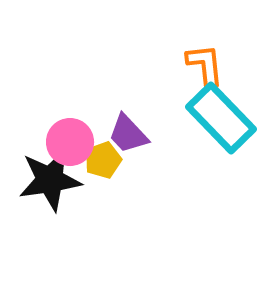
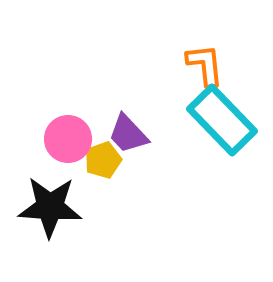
cyan rectangle: moved 1 px right, 2 px down
pink circle: moved 2 px left, 3 px up
black star: moved 27 px down; rotated 12 degrees clockwise
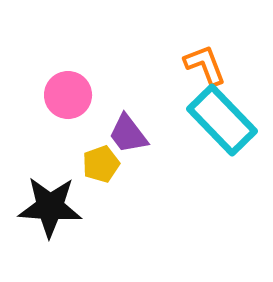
orange L-shape: rotated 15 degrees counterclockwise
purple trapezoid: rotated 6 degrees clockwise
pink circle: moved 44 px up
yellow pentagon: moved 2 px left, 4 px down
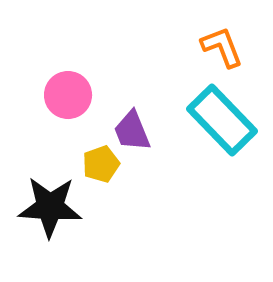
orange L-shape: moved 17 px right, 18 px up
purple trapezoid: moved 4 px right, 3 px up; rotated 15 degrees clockwise
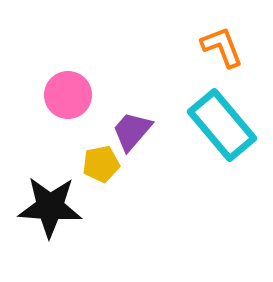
cyan rectangle: moved 5 px down; rotated 4 degrees clockwise
purple trapezoid: rotated 63 degrees clockwise
yellow pentagon: rotated 9 degrees clockwise
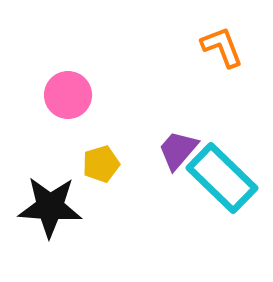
cyan rectangle: moved 53 px down; rotated 6 degrees counterclockwise
purple trapezoid: moved 46 px right, 19 px down
yellow pentagon: rotated 6 degrees counterclockwise
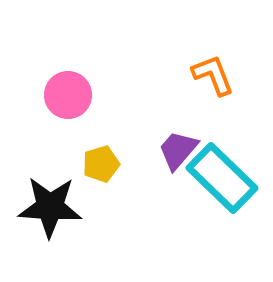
orange L-shape: moved 9 px left, 28 px down
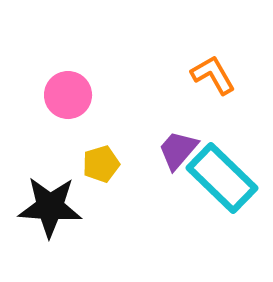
orange L-shape: rotated 9 degrees counterclockwise
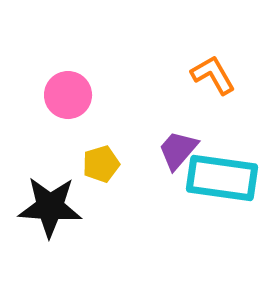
cyan rectangle: rotated 36 degrees counterclockwise
